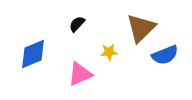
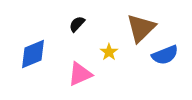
yellow star: rotated 30 degrees counterclockwise
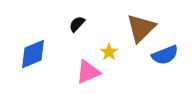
pink triangle: moved 8 px right, 2 px up
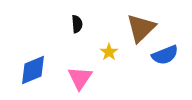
black semicircle: rotated 132 degrees clockwise
blue diamond: moved 16 px down
pink triangle: moved 8 px left, 6 px down; rotated 32 degrees counterclockwise
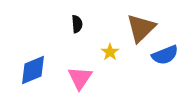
yellow star: moved 1 px right
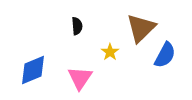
black semicircle: moved 2 px down
blue semicircle: rotated 40 degrees counterclockwise
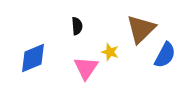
brown triangle: moved 1 px down
yellow star: rotated 18 degrees counterclockwise
blue diamond: moved 12 px up
pink triangle: moved 6 px right, 10 px up
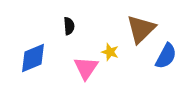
black semicircle: moved 8 px left
blue semicircle: moved 1 px right, 1 px down
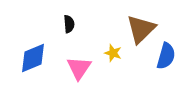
black semicircle: moved 2 px up
yellow star: moved 3 px right, 1 px down
blue semicircle: rotated 12 degrees counterclockwise
pink triangle: moved 7 px left
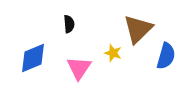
brown triangle: moved 3 px left
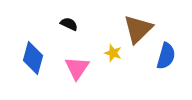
black semicircle: rotated 60 degrees counterclockwise
blue diamond: rotated 52 degrees counterclockwise
pink triangle: moved 2 px left
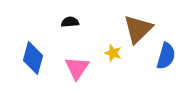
black semicircle: moved 1 px right, 2 px up; rotated 30 degrees counterclockwise
